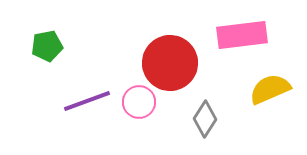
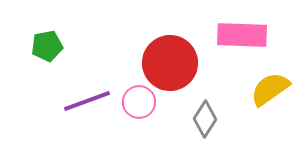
pink rectangle: rotated 9 degrees clockwise
yellow semicircle: rotated 12 degrees counterclockwise
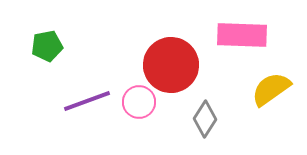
red circle: moved 1 px right, 2 px down
yellow semicircle: moved 1 px right
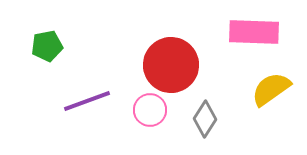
pink rectangle: moved 12 px right, 3 px up
pink circle: moved 11 px right, 8 px down
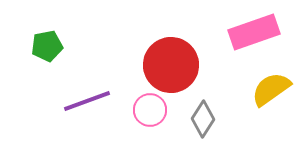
pink rectangle: rotated 21 degrees counterclockwise
gray diamond: moved 2 px left
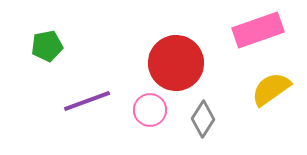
pink rectangle: moved 4 px right, 2 px up
red circle: moved 5 px right, 2 px up
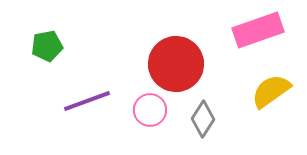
red circle: moved 1 px down
yellow semicircle: moved 2 px down
